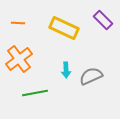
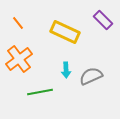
orange line: rotated 48 degrees clockwise
yellow rectangle: moved 1 px right, 4 px down
green line: moved 5 px right, 1 px up
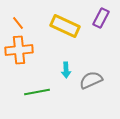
purple rectangle: moved 2 px left, 2 px up; rotated 72 degrees clockwise
yellow rectangle: moved 6 px up
orange cross: moved 9 px up; rotated 32 degrees clockwise
gray semicircle: moved 4 px down
green line: moved 3 px left
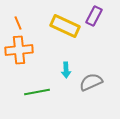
purple rectangle: moved 7 px left, 2 px up
orange line: rotated 16 degrees clockwise
gray semicircle: moved 2 px down
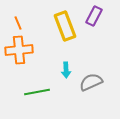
yellow rectangle: rotated 44 degrees clockwise
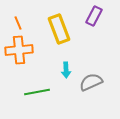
yellow rectangle: moved 6 px left, 3 px down
